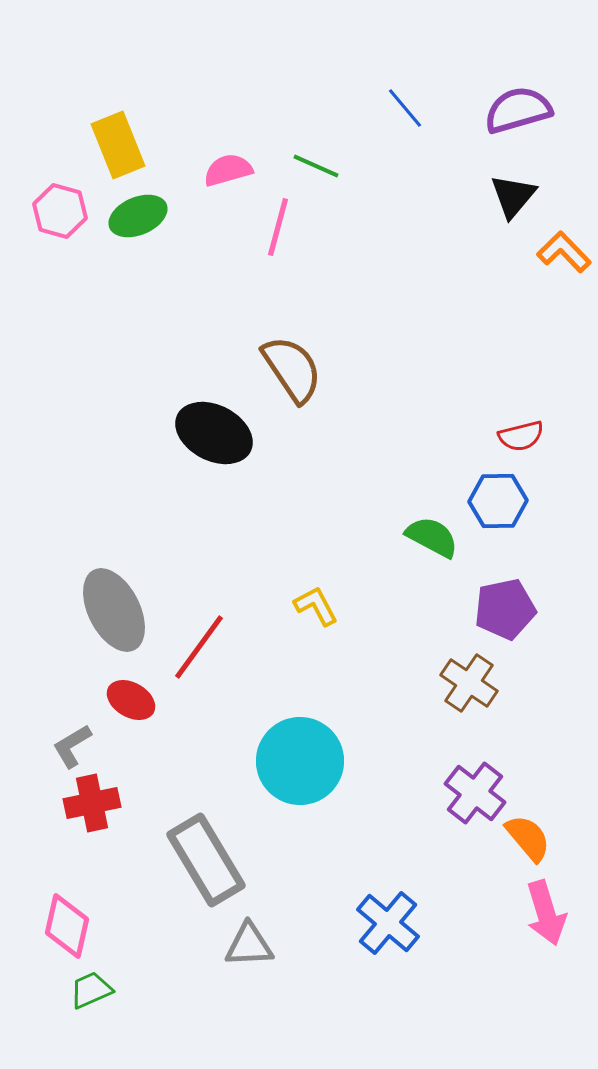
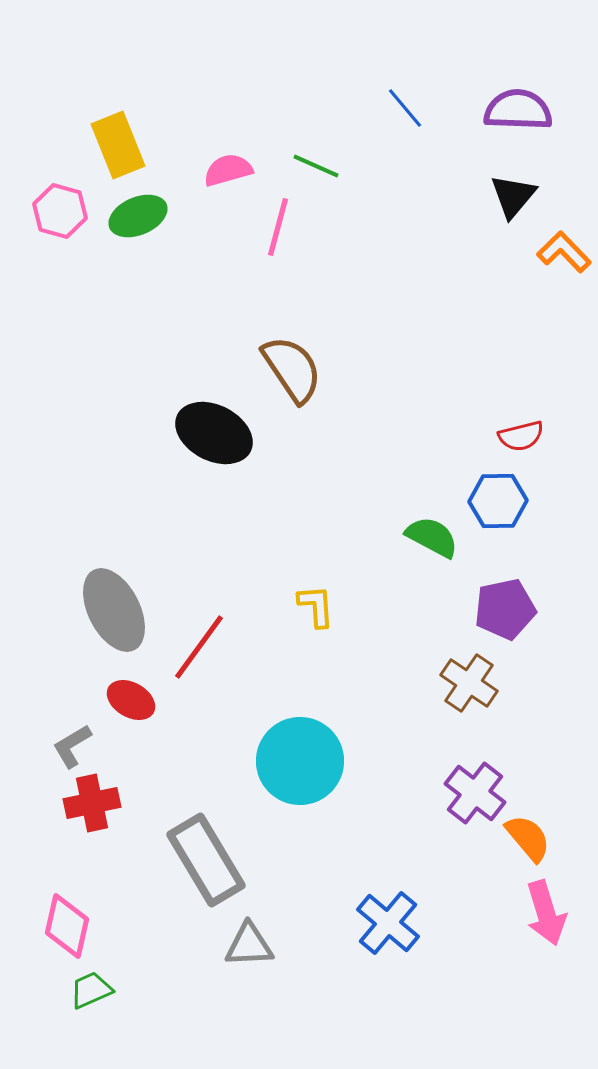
purple semicircle: rotated 18 degrees clockwise
yellow L-shape: rotated 24 degrees clockwise
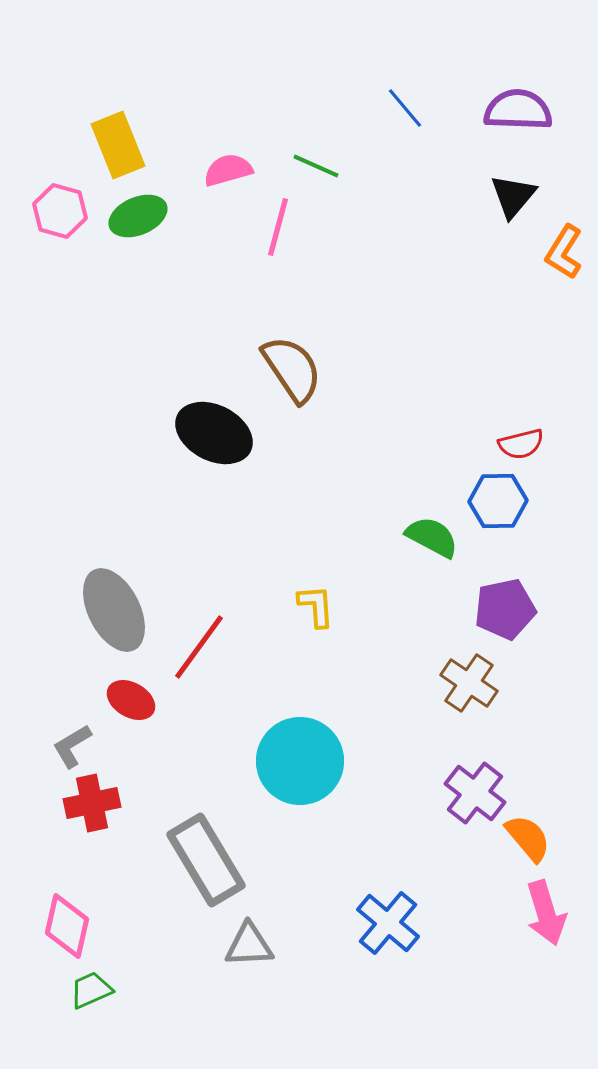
orange L-shape: rotated 104 degrees counterclockwise
red semicircle: moved 8 px down
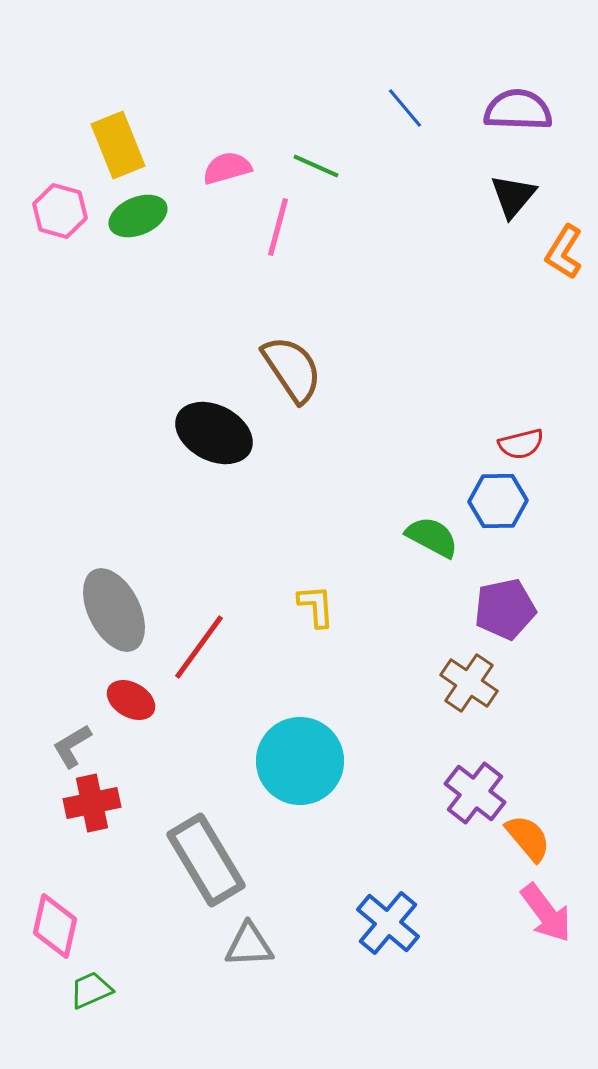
pink semicircle: moved 1 px left, 2 px up
pink arrow: rotated 20 degrees counterclockwise
pink diamond: moved 12 px left
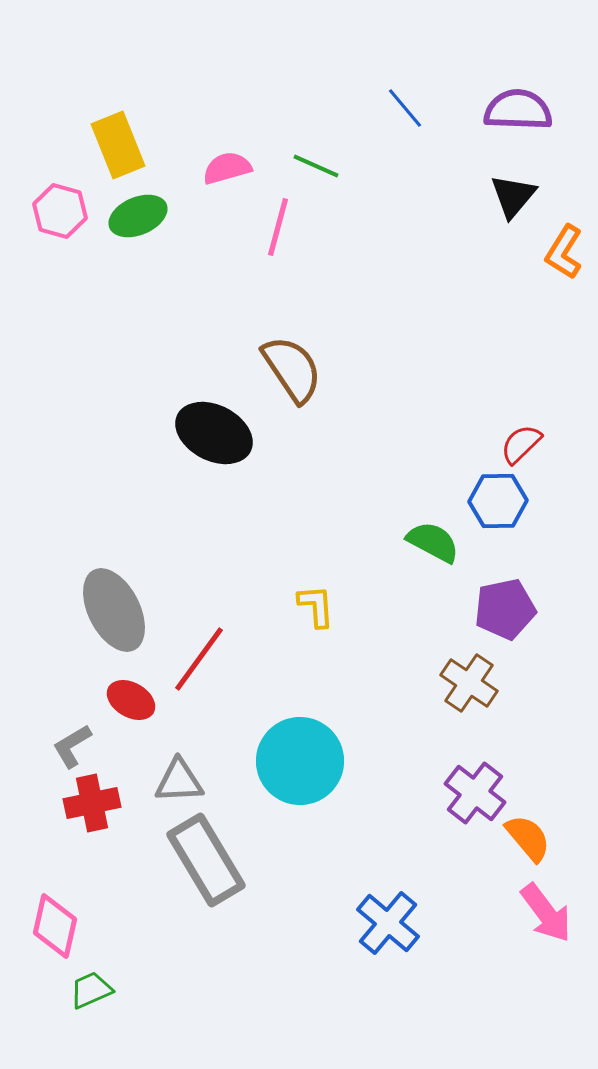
red semicircle: rotated 150 degrees clockwise
green semicircle: moved 1 px right, 5 px down
red line: moved 12 px down
gray triangle: moved 70 px left, 164 px up
